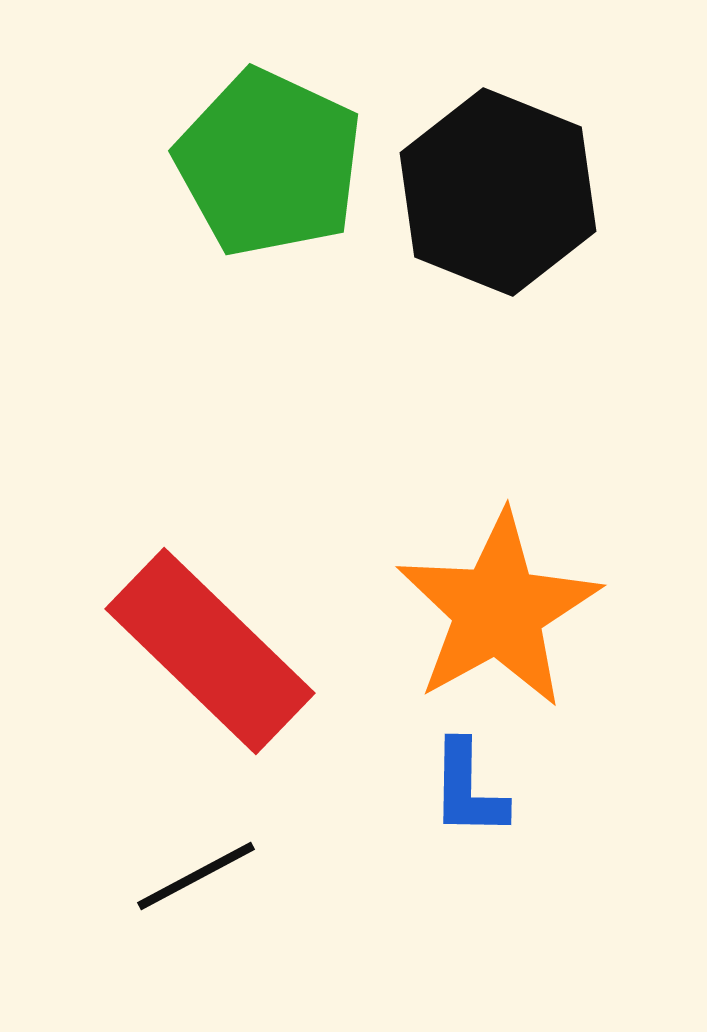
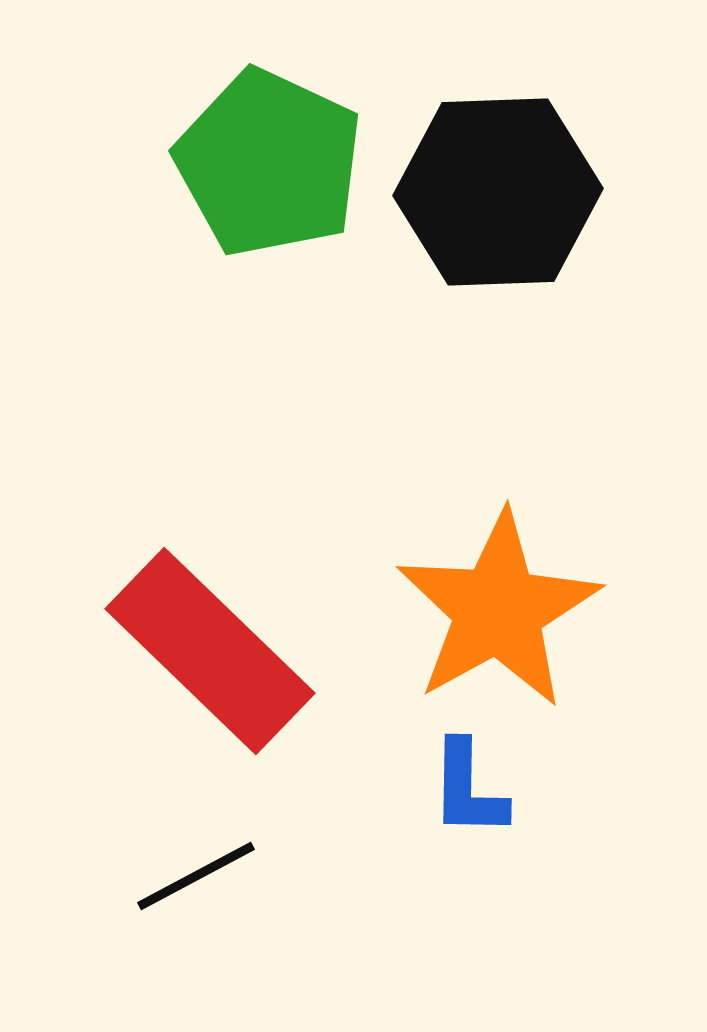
black hexagon: rotated 24 degrees counterclockwise
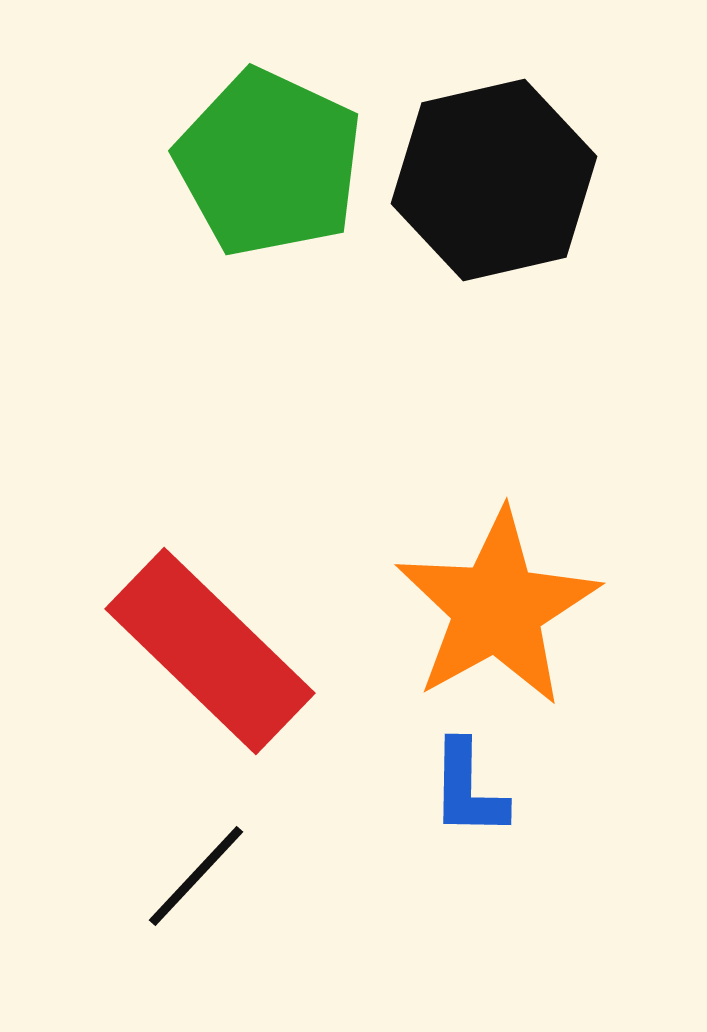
black hexagon: moved 4 px left, 12 px up; rotated 11 degrees counterclockwise
orange star: moved 1 px left, 2 px up
black line: rotated 19 degrees counterclockwise
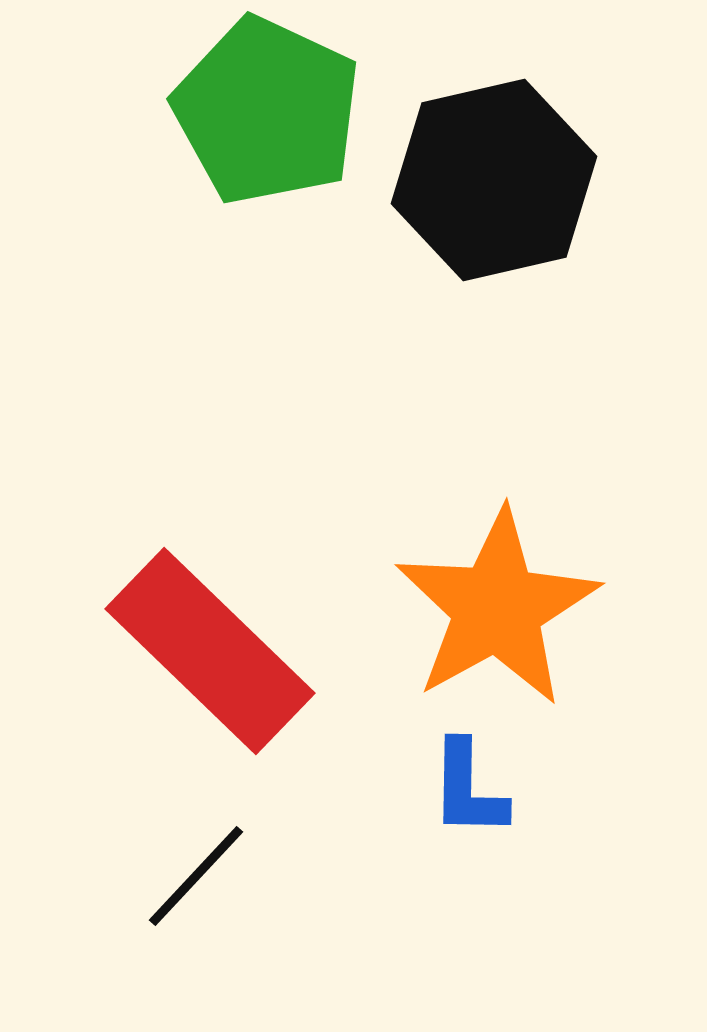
green pentagon: moved 2 px left, 52 px up
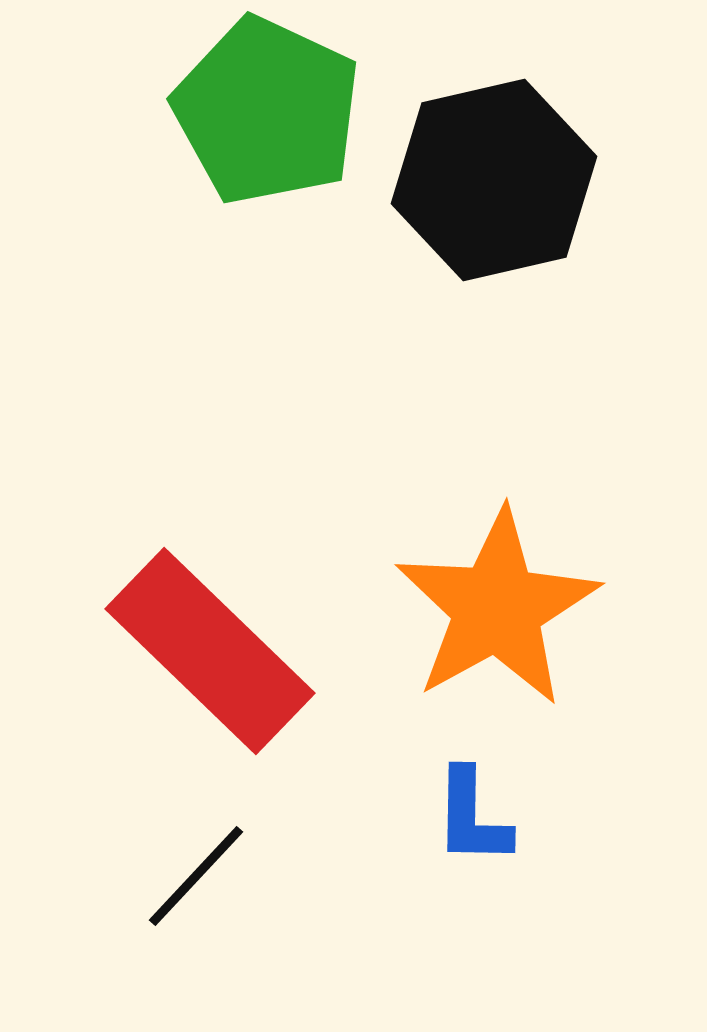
blue L-shape: moved 4 px right, 28 px down
